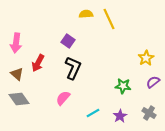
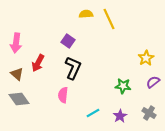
pink semicircle: moved 3 px up; rotated 35 degrees counterclockwise
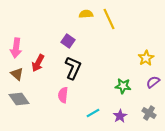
pink arrow: moved 5 px down
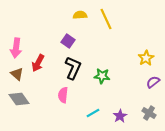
yellow semicircle: moved 6 px left, 1 px down
yellow line: moved 3 px left
green star: moved 21 px left, 10 px up
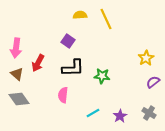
black L-shape: rotated 65 degrees clockwise
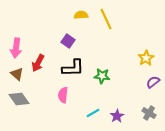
yellow semicircle: moved 1 px right
purple star: moved 3 px left
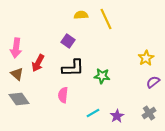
gray cross: rotated 24 degrees clockwise
